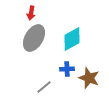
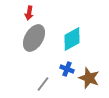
red arrow: moved 2 px left
blue cross: rotated 24 degrees clockwise
gray line: moved 1 px left, 3 px up; rotated 14 degrees counterclockwise
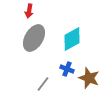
red arrow: moved 2 px up
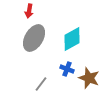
gray line: moved 2 px left
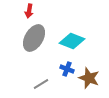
cyan diamond: moved 2 px down; rotated 50 degrees clockwise
gray line: rotated 21 degrees clockwise
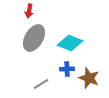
cyan diamond: moved 2 px left, 2 px down
blue cross: rotated 24 degrees counterclockwise
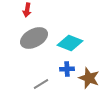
red arrow: moved 2 px left, 1 px up
gray ellipse: rotated 32 degrees clockwise
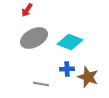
red arrow: rotated 24 degrees clockwise
cyan diamond: moved 1 px up
brown star: moved 1 px left, 1 px up
gray line: rotated 42 degrees clockwise
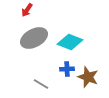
gray line: rotated 21 degrees clockwise
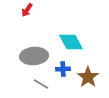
gray ellipse: moved 18 px down; rotated 24 degrees clockwise
cyan diamond: moved 1 px right; rotated 40 degrees clockwise
blue cross: moved 4 px left
brown star: rotated 15 degrees clockwise
